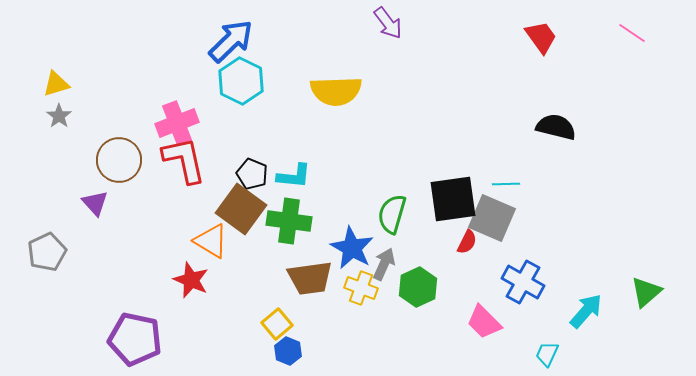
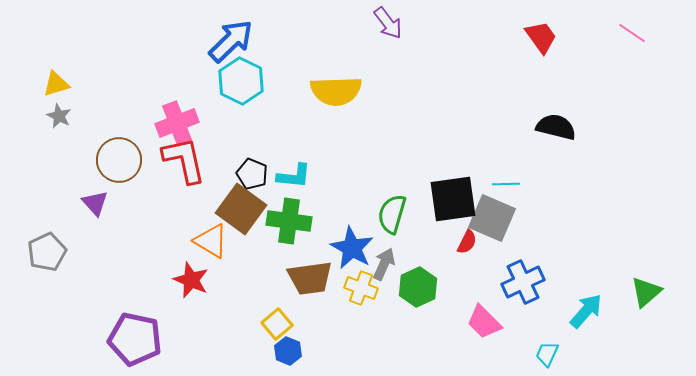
gray star: rotated 10 degrees counterclockwise
blue cross: rotated 36 degrees clockwise
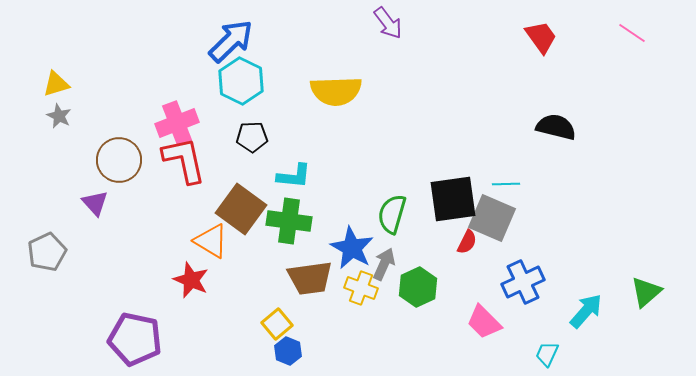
black pentagon: moved 37 px up; rotated 24 degrees counterclockwise
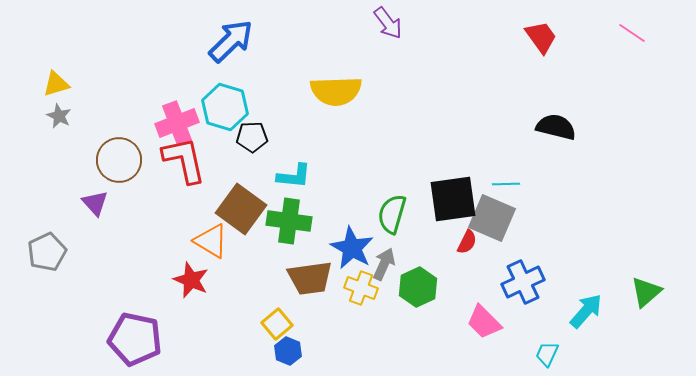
cyan hexagon: moved 16 px left, 26 px down; rotated 9 degrees counterclockwise
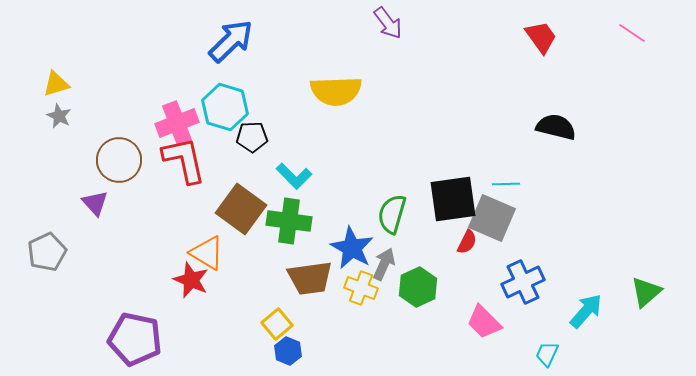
cyan L-shape: rotated 39 degrees clockwise
orange triangle: moved 4 px left, 12 px down
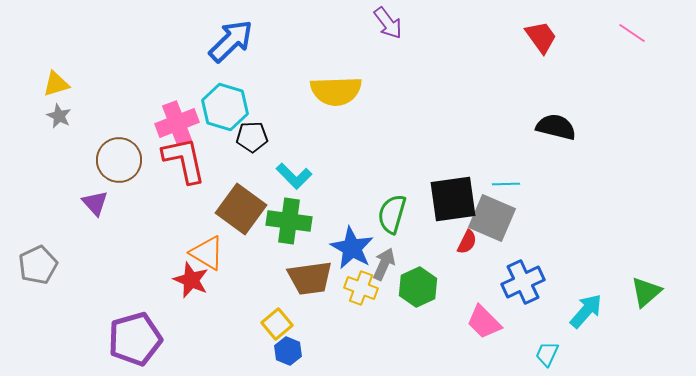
gray pentagon: moved 9 px left, 13 px down
purple pentagon: rotated 28 degrees counterclockwise
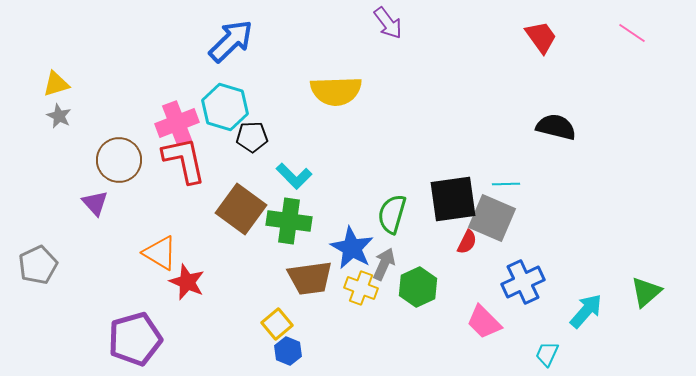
orange triangle: moved 47 px left
red star: moved 4 px left, 2 px down
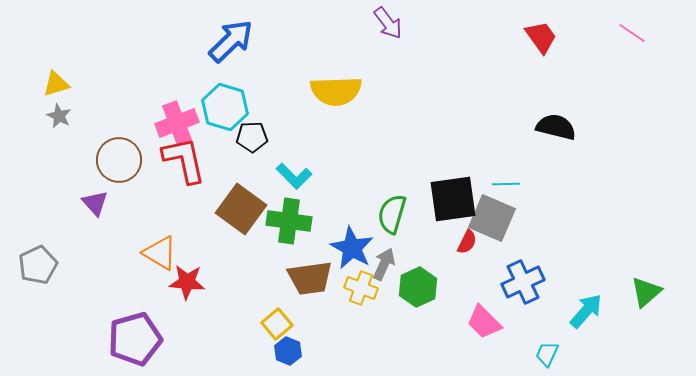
red star: rotated 18 degrees counterclockwise
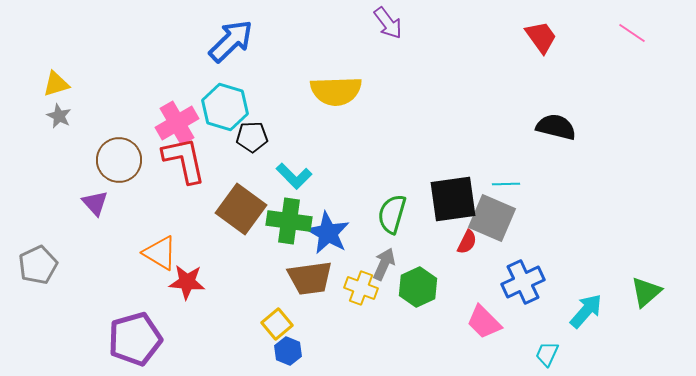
pink cross: rotated 9 degrees counterclockwise
blue star: moved 24 px left, 15 px up
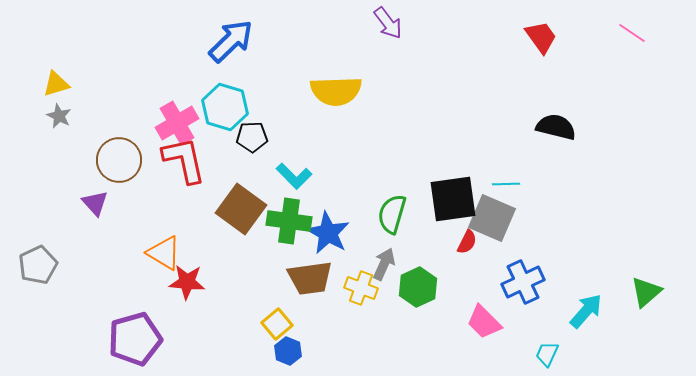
orange triangle: moved 4 px right
